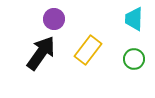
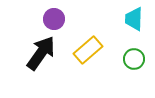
yellow rectangle: rotated 12 degrees clockwise
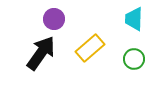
yellow rectangle: moved 2 px right, 2 px up
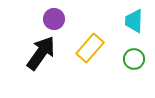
cyan trapezoid: moved 2 px down
yellow rectangle: rotated 8 degrees counterclockwise
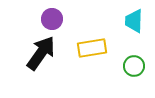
purple circle: moved 2 px left
yellow rectangle: moved 2 px right; rotated 40 degrees clockwise
green circle: moved 7 px down
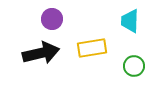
cyan trapezoid: moved 4 px left
black arrow: rotated 42 degrees clockwise
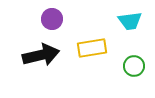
cyan trapezoid: rotated 100 degrees counterclockwise
black arrow: moved 2 px down
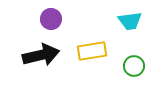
purple circle: moved 1 px left
yellow rectangle: moved 3 px down
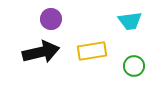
black arrow: moved 3 px up
